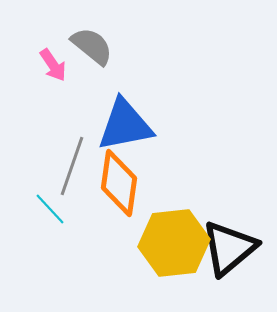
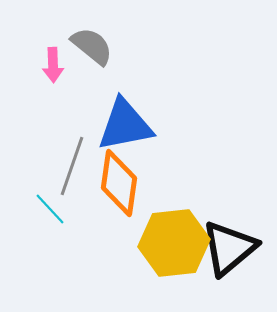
pink arrow: rotated 32 degrees clockwise
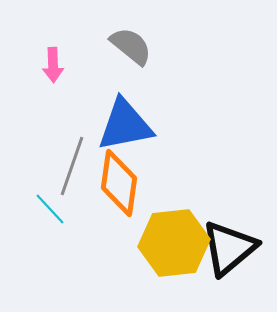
gray semicircle: moved 39 px right
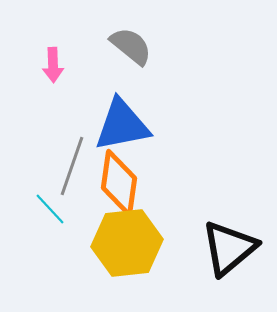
blue triangle: moved 3 px left
yellow hexagon: moved 47 px left
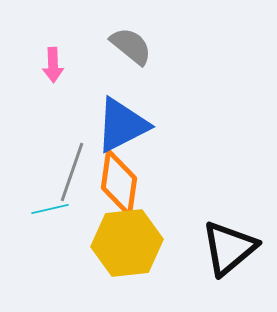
blue triangle: rotated 16 degrees counterclockwise
gray line: moved 6 px down
cyan line: rotated 60 degrees counterclockwise
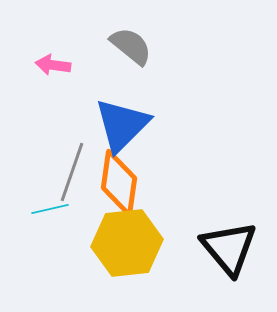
pink arrow: rotated 100 degrees clockwise
blue triangle: rotated 18 degrees counterclockwise
black triangle: rotated 30 degrees counterclockwise
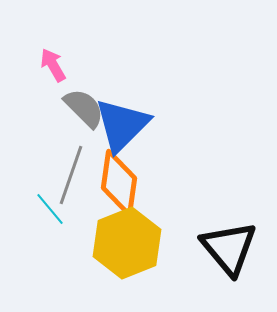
gray semicircle: moved 47 px left, 62 px down; rotated 6 degrees clockwise
pink arrow: rotated 52 degrees clockwise
gray line: moved 1 px left, 3 px down
cyan line: rotated 63 degrees clockwise
yellow hexagon: rotated 16 degrees counterclockwise
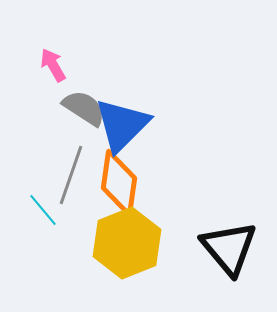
gray semicircle: rotated 12 degrees counterclockwise
cyan line: moved 7 px left, 1 px down
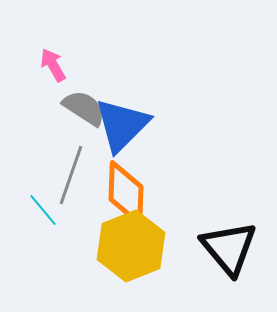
orange diamond: moved 7 px right, 10 px down; rotated 6 degrees counterclockwise
yellow hexagon: moved 4 px right, 3 px down
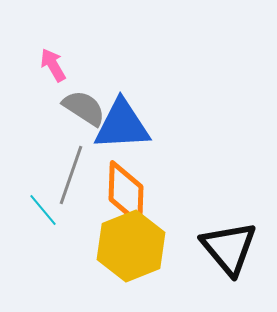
blue triangle: rotated 42 degrees clockwise
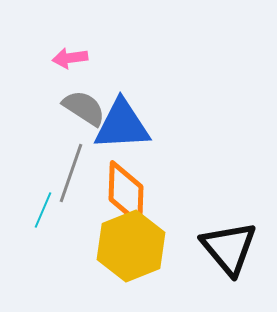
pink arrow: moved 17 px right, 7 px up; rotated 68 degrees counterclockwise
gray line: moved 2 px up
cyan line: rotated 63 degrees clockwise
